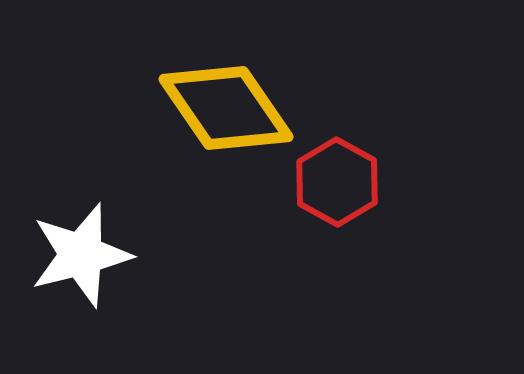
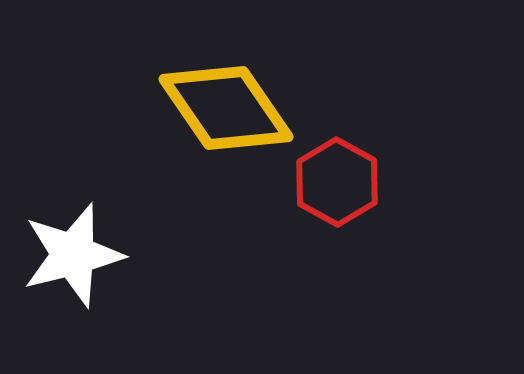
white star: moved 8 px left
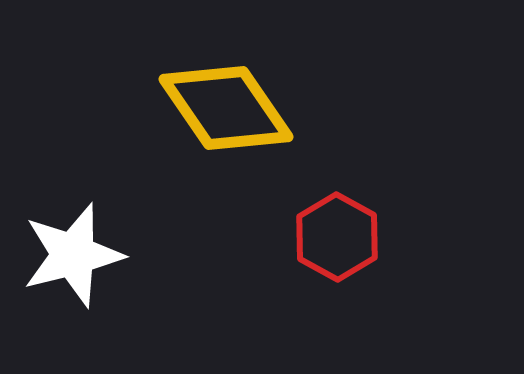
red hexagon: moved 55 px down
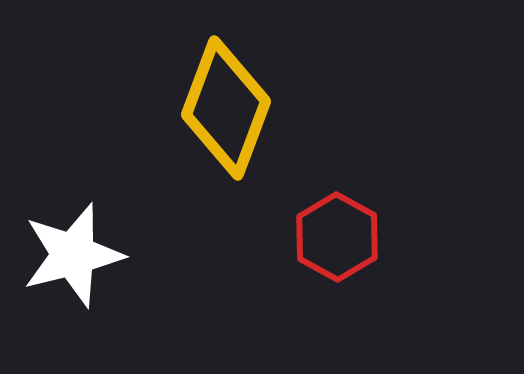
yellow diamond: rotated 55 degrees clockwise
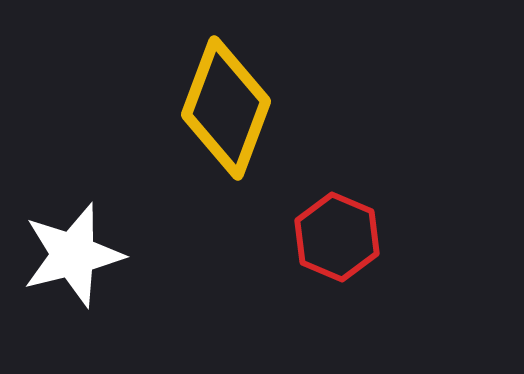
red hexagon: rotated 6 degrees counterclockwise
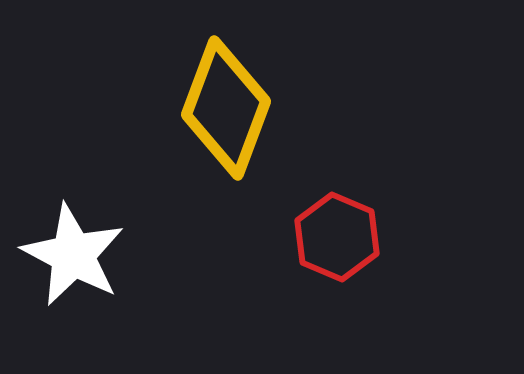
white star: rotated 30 degrees counterclockwise
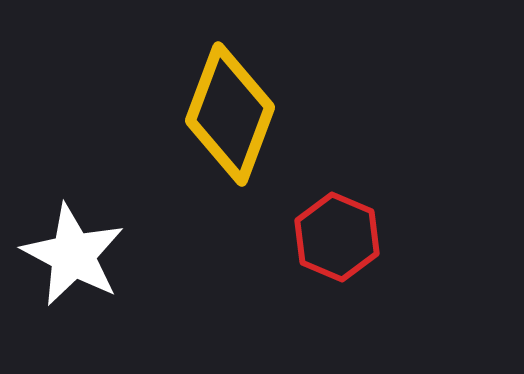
yellow diamond: moved 4 px right, 6 px down
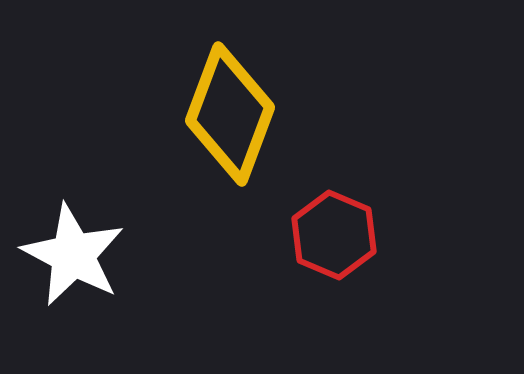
red hexagon: moved 3 px left, 2 px up
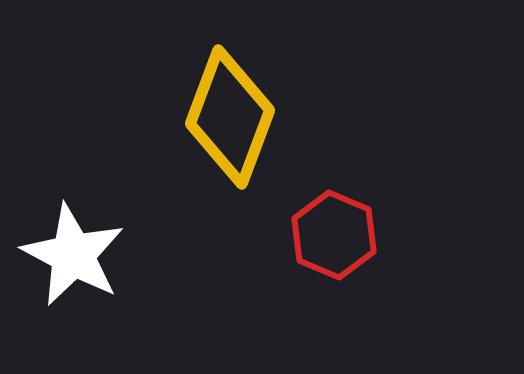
yellow diamond: moved 3 px down
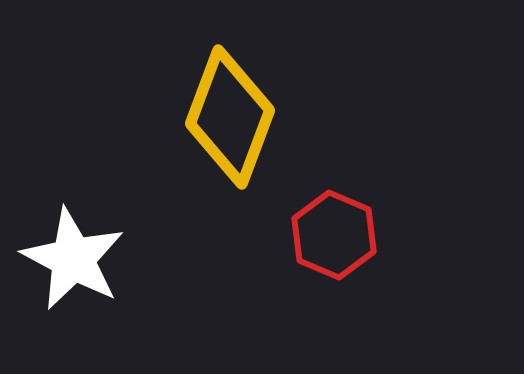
white star: moved 4 px down
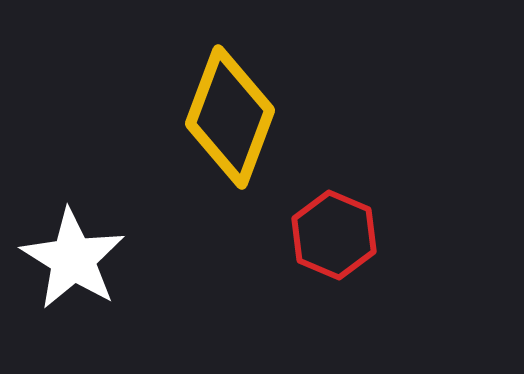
white star: rotated 4 degrees clockwise
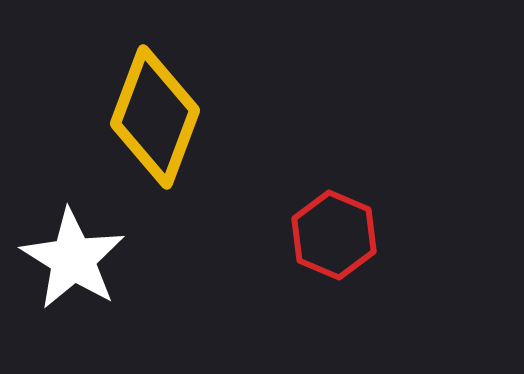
yellow diamond: moved 75 px left
